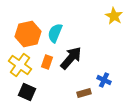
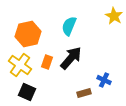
cyan semicircle: moved 14 px right, 7 px up
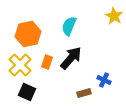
yellow cross: rotated 10 degrees clockwise
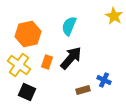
yellow cross: moved 1 px left; rotated 10 degrees counterclockwise
brown rectangle: moved 1 px left, 3 px up
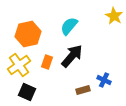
cyan semicircle: rotated 18 degrees clockwise
black arrow: moved 1 px right, 2 px up
yellow cross: rotated 20 degrees clockwise
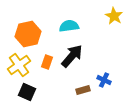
cyan semicircle: rotated 42 degrees clockwise
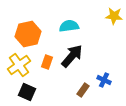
yellow star: rotated 24 degrees counterclockwise
brown rectangle: rotated 40 degrees counterclockwise
